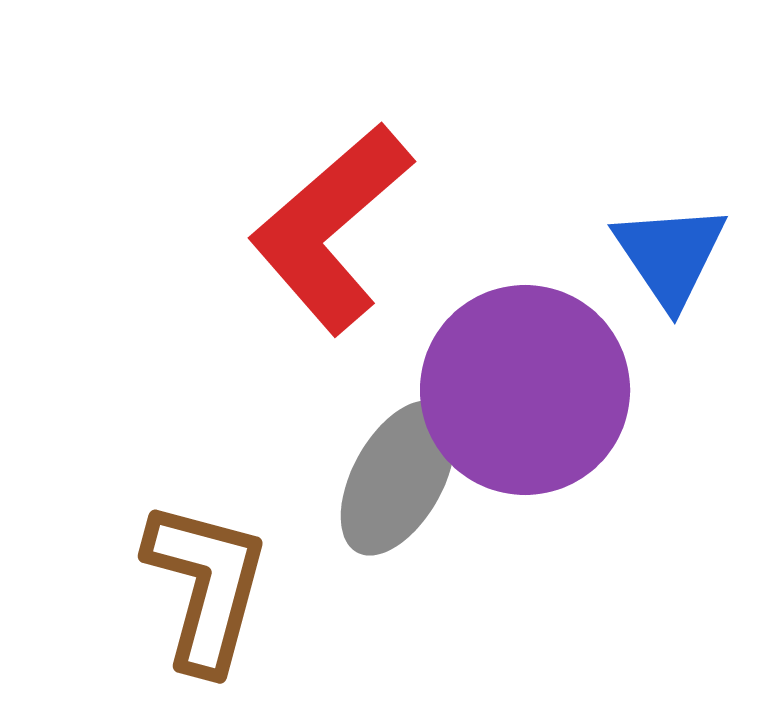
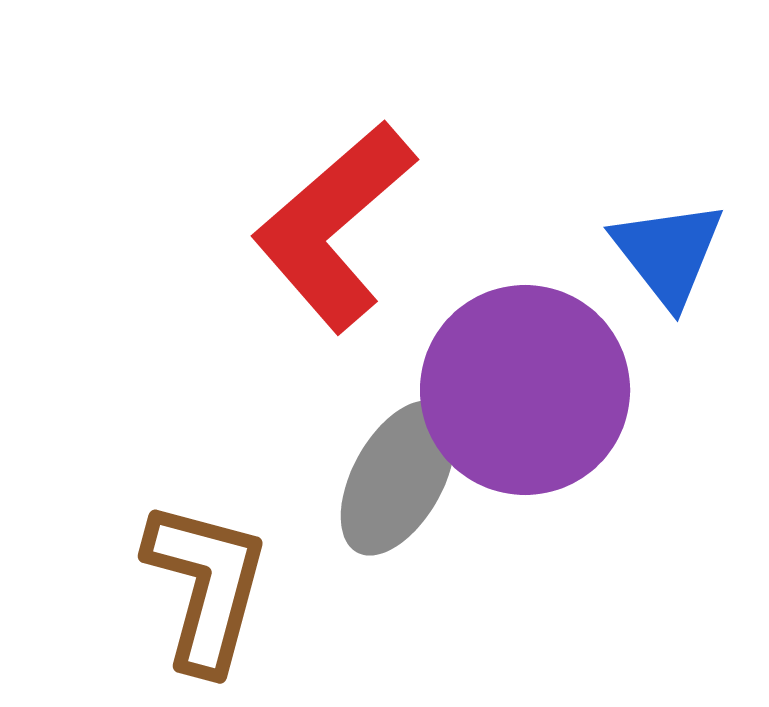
red L-shape: moved 3 px right, 2 px up
blue triangle: moved 2 px left, 2 px up; rotated 4 degrees counterclockwise
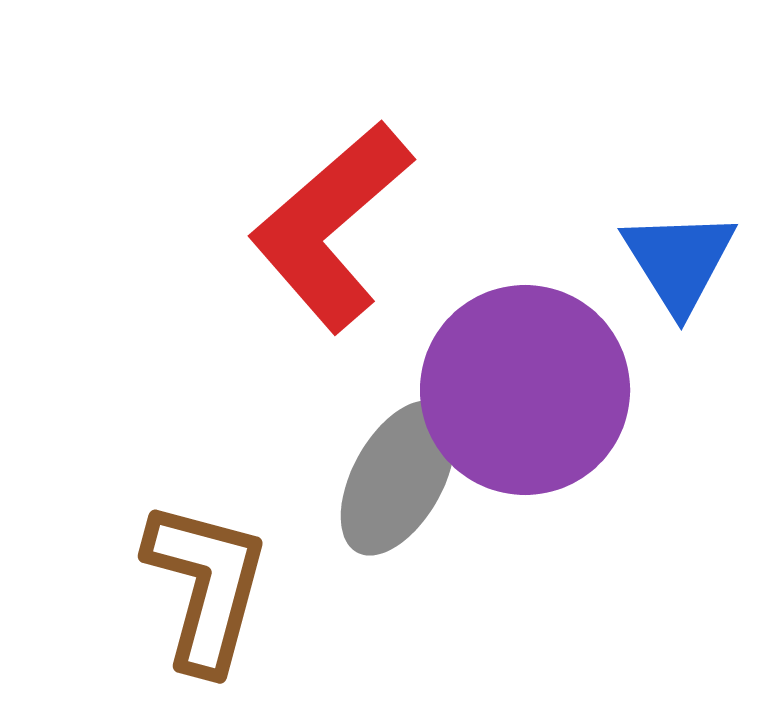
red L-shape: moved 3 px left
blue triangle: moved 11 px right, 8 px down; rotated 6 degrees clockwise
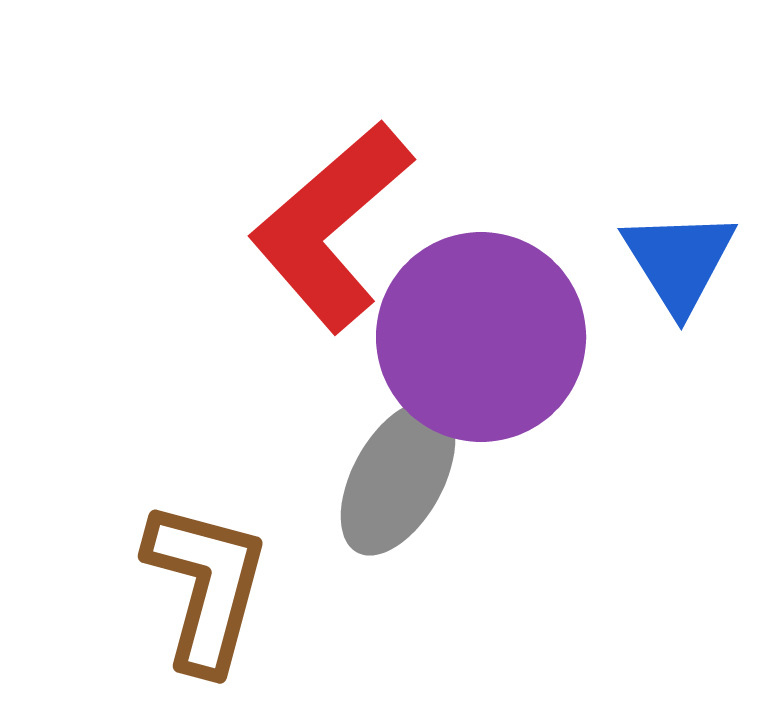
purple circle: moved 44 px left, 53 px up
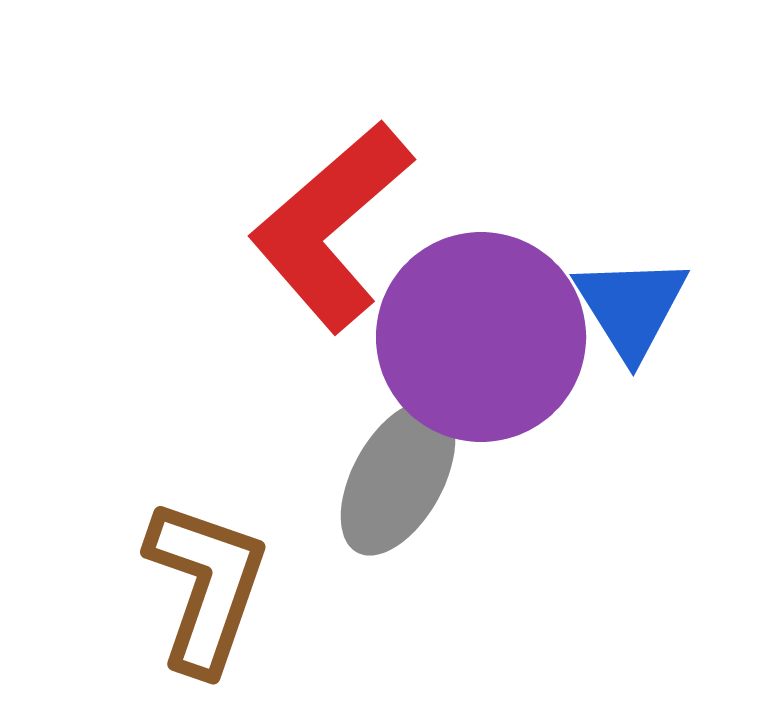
blue triangle: moved 48 px left, 46 px down
brown L-shape: rotated 4 degrees clockwise
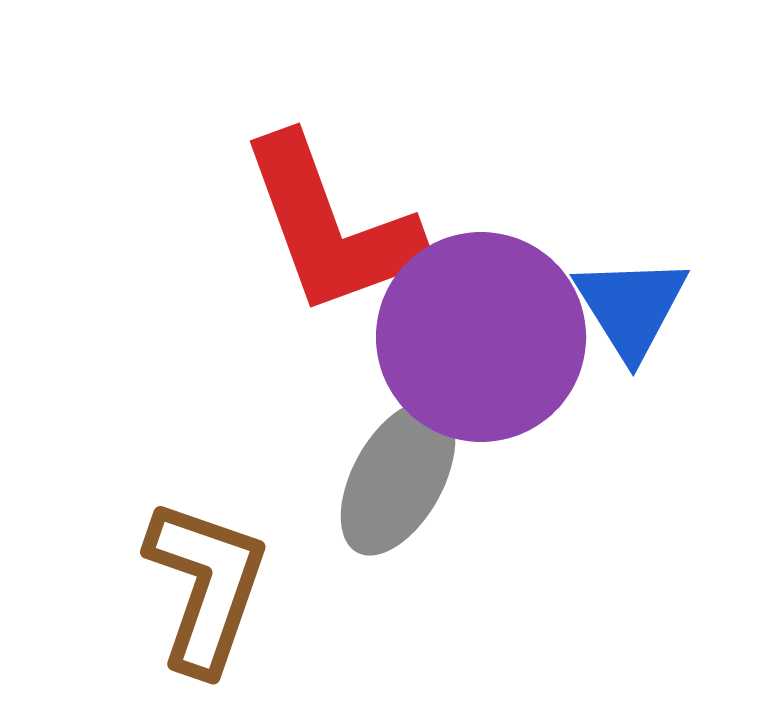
red L-shape: rotated 69 degrees counterclockwise
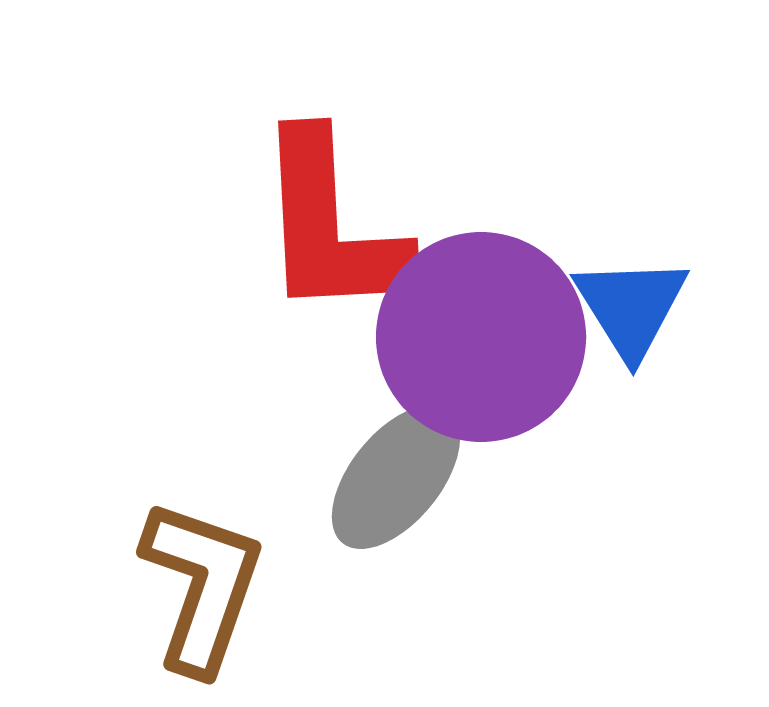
red L-shape: rotated 17 degrees clockwise
gray ellipse: moved 2 px left, 1 px up; rotated 10 degrees clockwise
brown L-shape: moved 4 px left
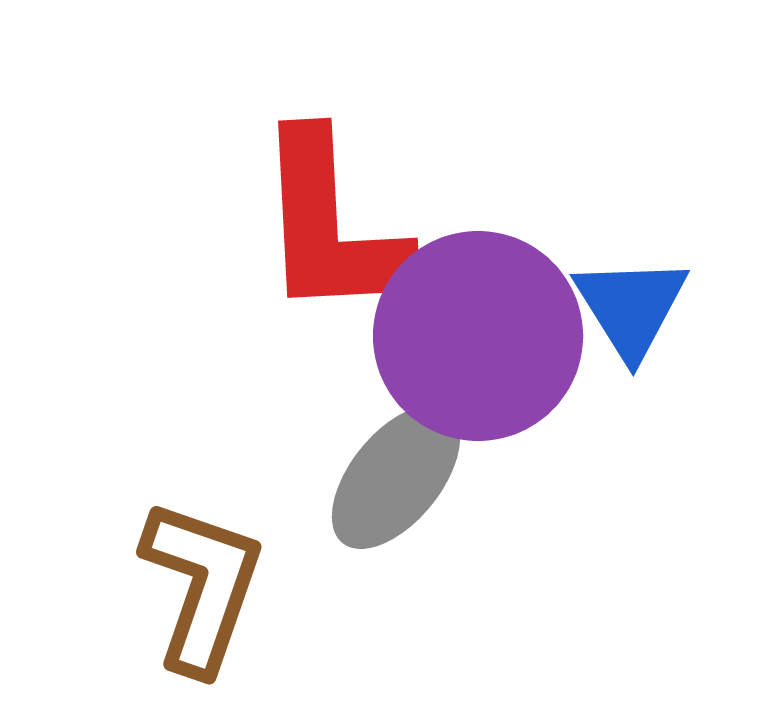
purple circle: moved 3 px left, 1 px up
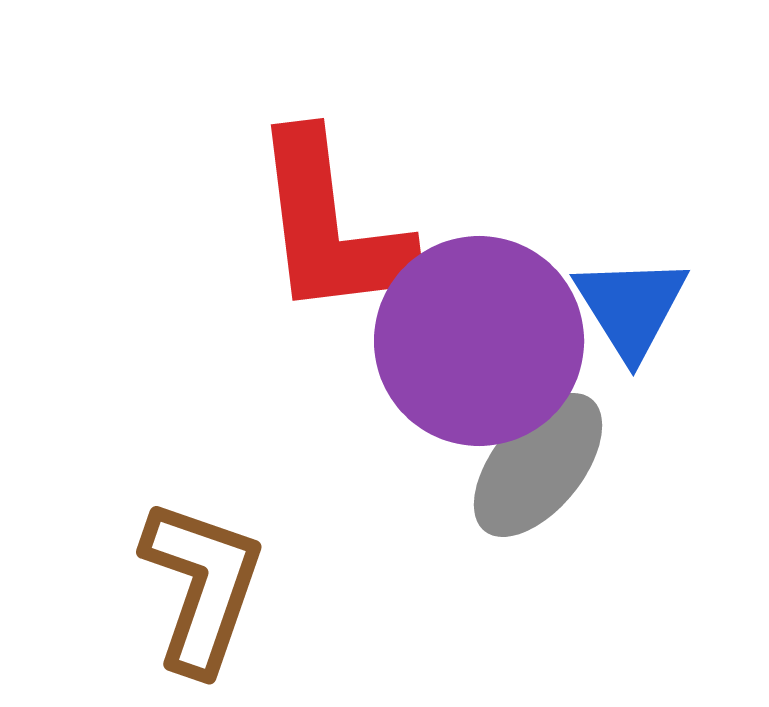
red L-shape: rotated 4 degrees counterclockwise
purple circle: moved 1 px right, 5 px down
gray ellipse: moved 142 px right, 12 px up
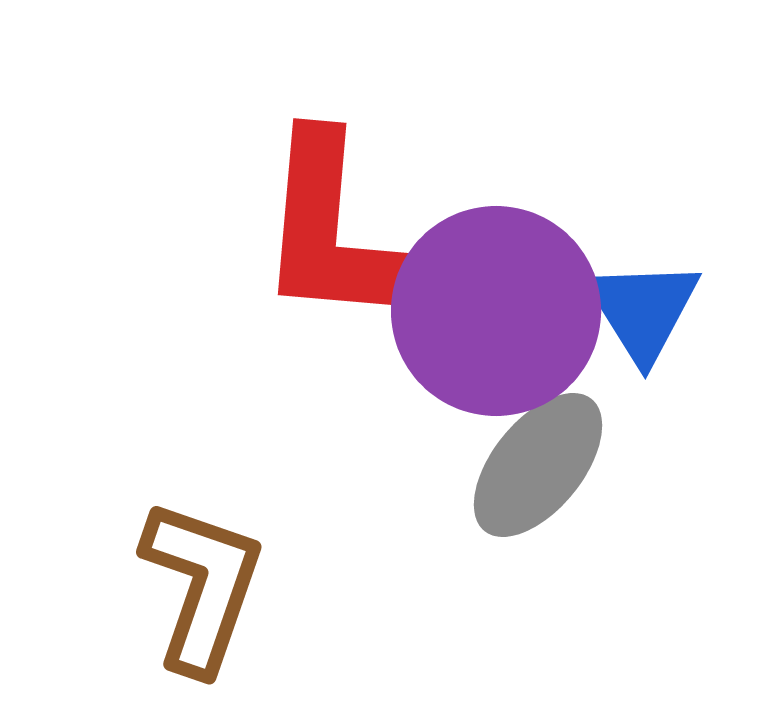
red L-shape: moved 4 px down; rotated 12 degrees clockwise
blue triangle: moved 12 px right, 3 px down
purple circle: moved 17 px right, 30 px up
